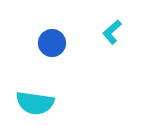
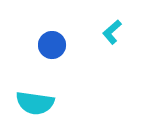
blue circle: moved 2 px down
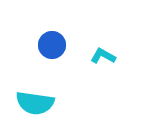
cyan L-shape: moved 9 px left, 24 px down; rotated 70 degrees clockwise
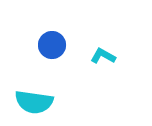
cyan semicircle: moved 1 px left, 1 px up
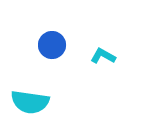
cyan semicircle: moved 4 px left
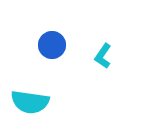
cyan L-shape: rotated 85 degrees counterclockwise
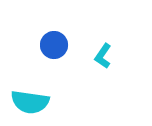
blue circle: moved 2 px right
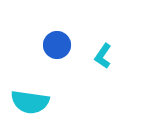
blue circle: moved 3 px right
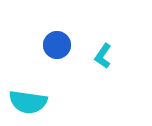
cyan semicircle: moved 2 px left
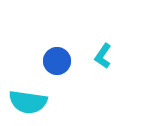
blue circle: moved 16 px down
